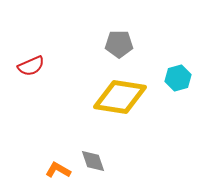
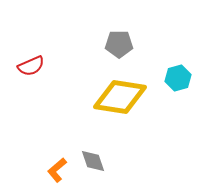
orange L-shape: moved 1 px left; rotated 70 degrees counterclockwise
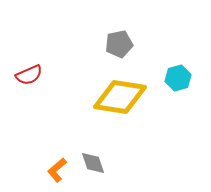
gray pentagon: rotated 12 degrees counterclockwise
red semicircle: moved 2 px left, 9 px down
gray diamond: moved 2 px down
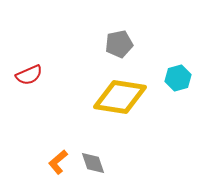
orange L-shape: moved 1 px right, 8 px up
